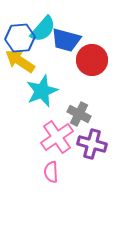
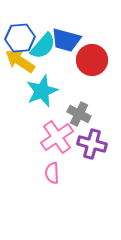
cyan semicircle: moved 17 px down
pink semicircle: moved 1 px right, 1 px down
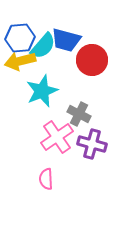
yellow arrow: rotated 48 degrees counterclockwise
pink semicircle: moved 6 px left, 6 px down
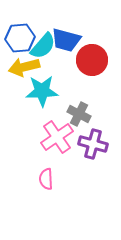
yellow arrow: moved 4 px right, 6 px down
cyan star: rotated 20 degrees clockwise
purple cross: moved 1 px right
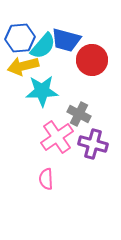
yellow arrow: moved 1 px left, 1 px up
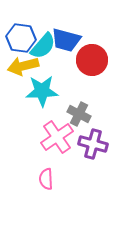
blue hexagon: moved 1 px right; rotated 12 degrees clockwise
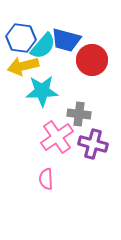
gray cross: rotated 20 degrees counterclockwise
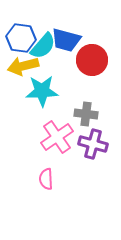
gray cross: moved 7 px right
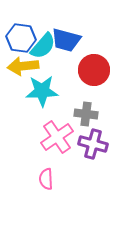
red circle: moved 2 px right, 10 px down
yellow arrow: rotated 8 degrees clockwise
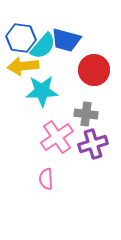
purple cross: rotated 32 degrees counterclockwise
